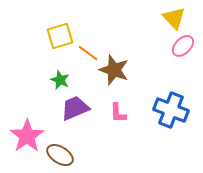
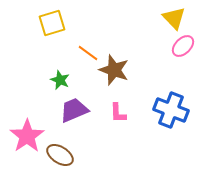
yellow square: moved 8 px left, 13 px up
purple trapezoid: moved 1 px left, 2 px down
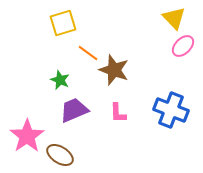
yellow square: moved 11 px right
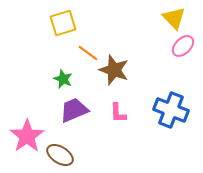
green star: moved 3 px right, 1 px up
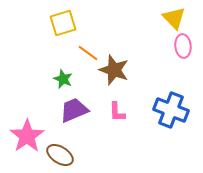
pink ellipse: rotated 50 degrees counterclockwise
pink L-shape: moved 1 px left, 1 px up
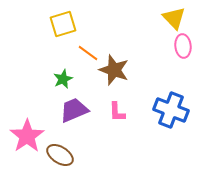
yellow square: moved 1 px down
green star: rotated 24 degrees clockwise
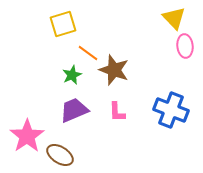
pink ellipse: moved 2 px right
green star: moved 9 px right, 4 px up
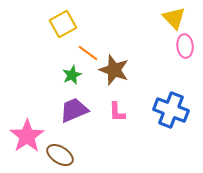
yellow square: rotated 12 degrees counterclockwise
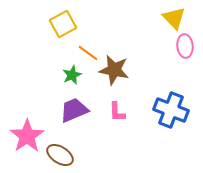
brown star: rotated 8 degrees counterclockwise
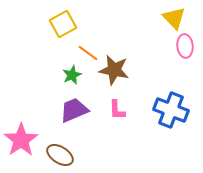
pink L-shape: moved 2 px up
pink star: moved 6 px left, 4 px down
